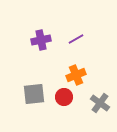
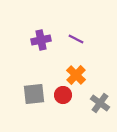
purple line: rotated 56 degrees clockwise
orange cross: rotated 24 degrees counterclockwise
red circle: moved 1 px left, 2 px up
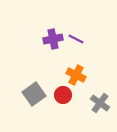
purple cross: moved 12 px right, 1 px up
orange cross: rotated 18 degrees counterclockwise
gray square: rotated 30 degrees counterclockwise
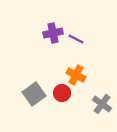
purple cross: moved 6 px up
red circle: moved 1 px left, 2 px up
gray cross: moved 2 px right, 1 px down
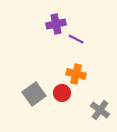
purple cross: moved 3 px right, 9 px up
orange cross: moved 1 px up; rotated 12 degrees counterclockwise
gray cross: moved 2 px left, 6 px down
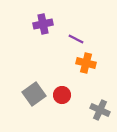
purple cross: moved 13 px left
orange cross: moved 10 px right, 11 px up
red circle: moved 2 px down
gray cross: rotated 12 degrees counterclockwise
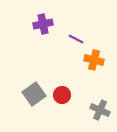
orange cross: moved 8 px right, 3 px up
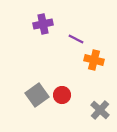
gray square: moved 3 px right, 1 px down
gray cross: rotated 18 degrees clockwise
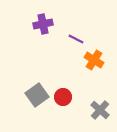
orange cross: rotated 18 degrees clockwise
red circle: moved 1 px right, 2 px down
